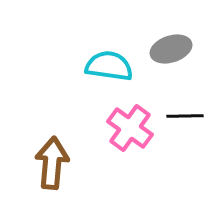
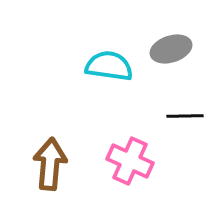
pink cross: moved 33 px down; rotated 12 degrees counterclockwise
brown arrow: moved 2 px left, 1 px down
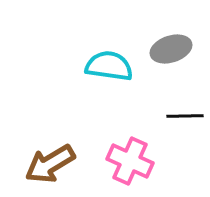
brown arrow: rotated 126 degrees counterclockwise
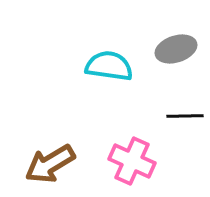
gray ellipse: moved 5 px right
pink cross: moved 2 px right
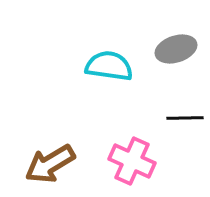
black line: moved 2 px down
